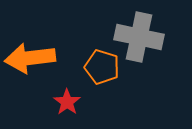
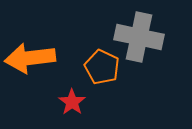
orange pentagon: rotated 8 degrees clockwise
red star: moved 5 px right
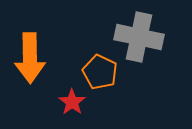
orange arrow: rotated 84 degrees counterclockwise
orange pentagon: moved 2 px left, 5 px down
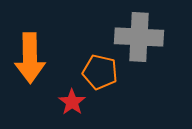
gray cross: rotated 9 degrees counterclockwise
orange pentagon: rotated 12 degrees counterclockwise
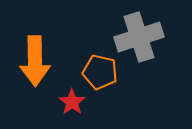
gray cross: rotated 21 degrees counterclockwise
orange arrow: moved 5 px right, 3 px down
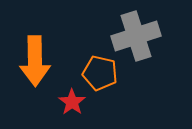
gray cross: moved 3 px left, 1 px up
orange pentagon: moved 1 px down
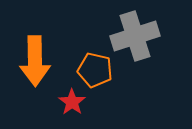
gray cross: moved 1 px left
orange pentagon: moved 5 px left, 3 px up
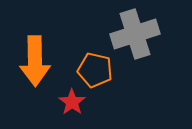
gray cross: moved 2 px up
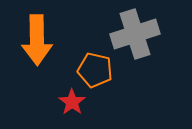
orange arrow: moved 2 px right, 21 px up
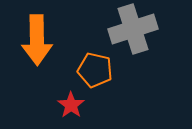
gray cross: moved 2 px left, 5 px up
red star: moved 1 px left, 3 px down
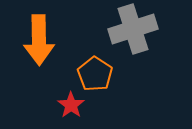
orange arrow: moved 2 px right
orange pentagon: moved 4 px down; rotated 20 degrees clockwise
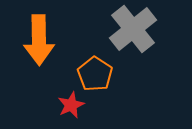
gray cross: rotated 21 degrees counterclockwise
red star: rotated 12 degrees clockwise
